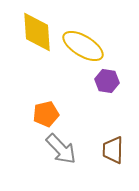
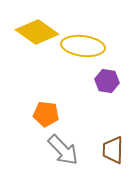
yellow diamond: rotated 51 degrees counterclockwise
yellow ellipse: rotated 24 degrees counterclockwise
orange pentagon: rotated 20 degrees clockwise
gray arrow: moved 2 px right, 1 px down
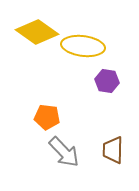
orange pentagon: moved 1 px right, 3 px down
gray arrow: moved 1 px right, 2 px down
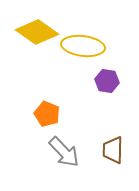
orange pentagon: moved 3 px up; rotated 15 degrees clockwise
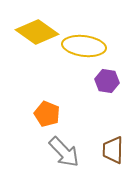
yellow ellipse: moved 1 px right
